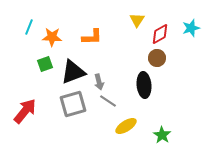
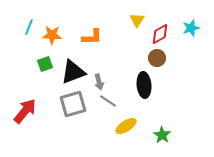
orange star: moved 2 px up
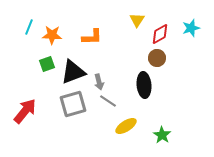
green square: moved 2 px right
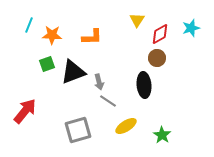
cyan line: moved 2 px up
gray square: moved 5 px right, 26 px down
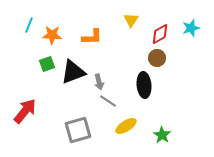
yellow triangle: moved 6 px left
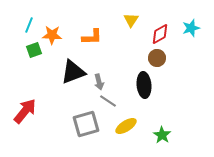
green square: moved 13 px left, 14 px up
gray square: moved 8 px right, 6 px up
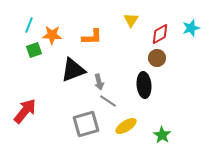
black triangle: moved 2 px up
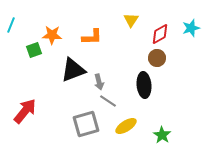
cyan line: moved 18 px left
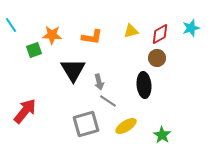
yellow triangle: moved 11 px down; rotated 42 degrees clockwise
cyan line: rotated 56 degrees counterclockwise
orange L-shape: rotated 10 degrees clockwise
black triangle: rotated 40 degrees counterclockwise
